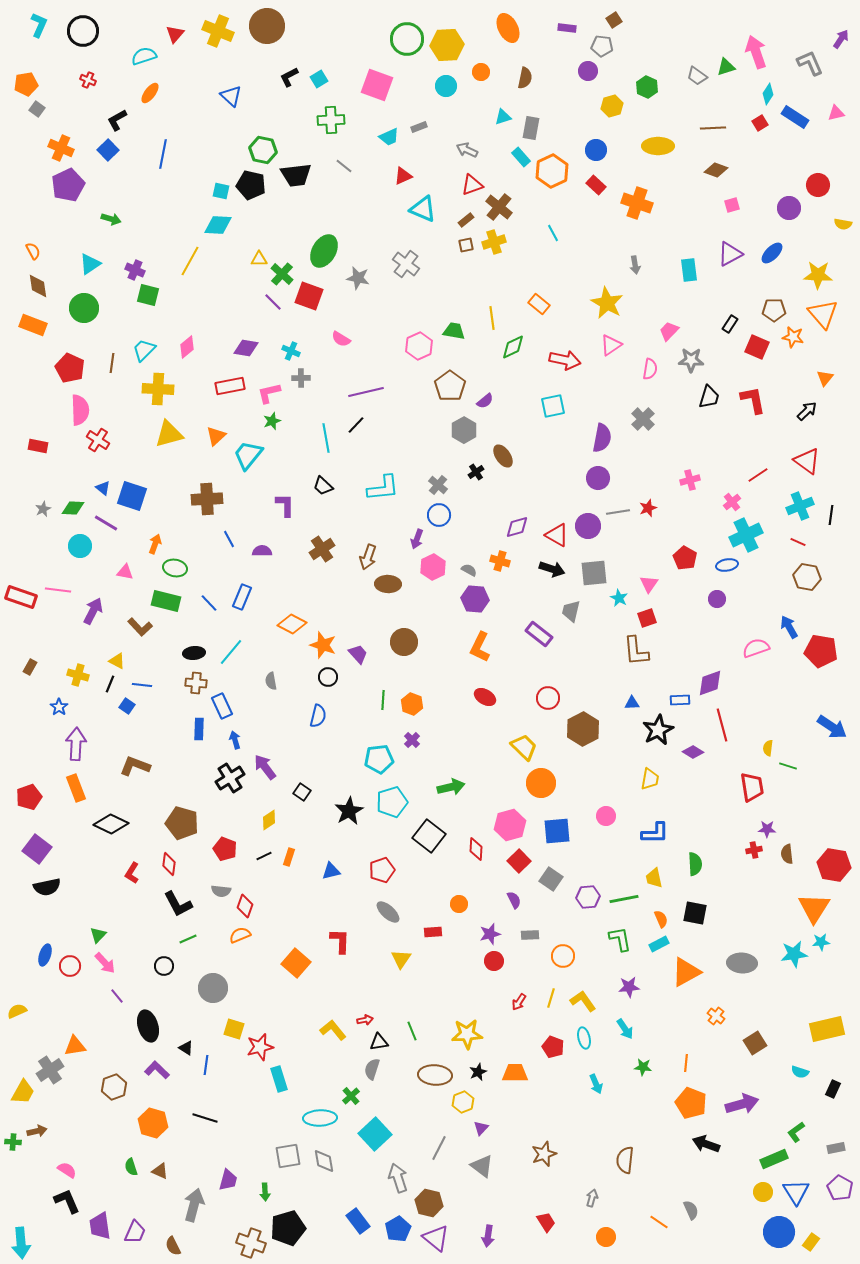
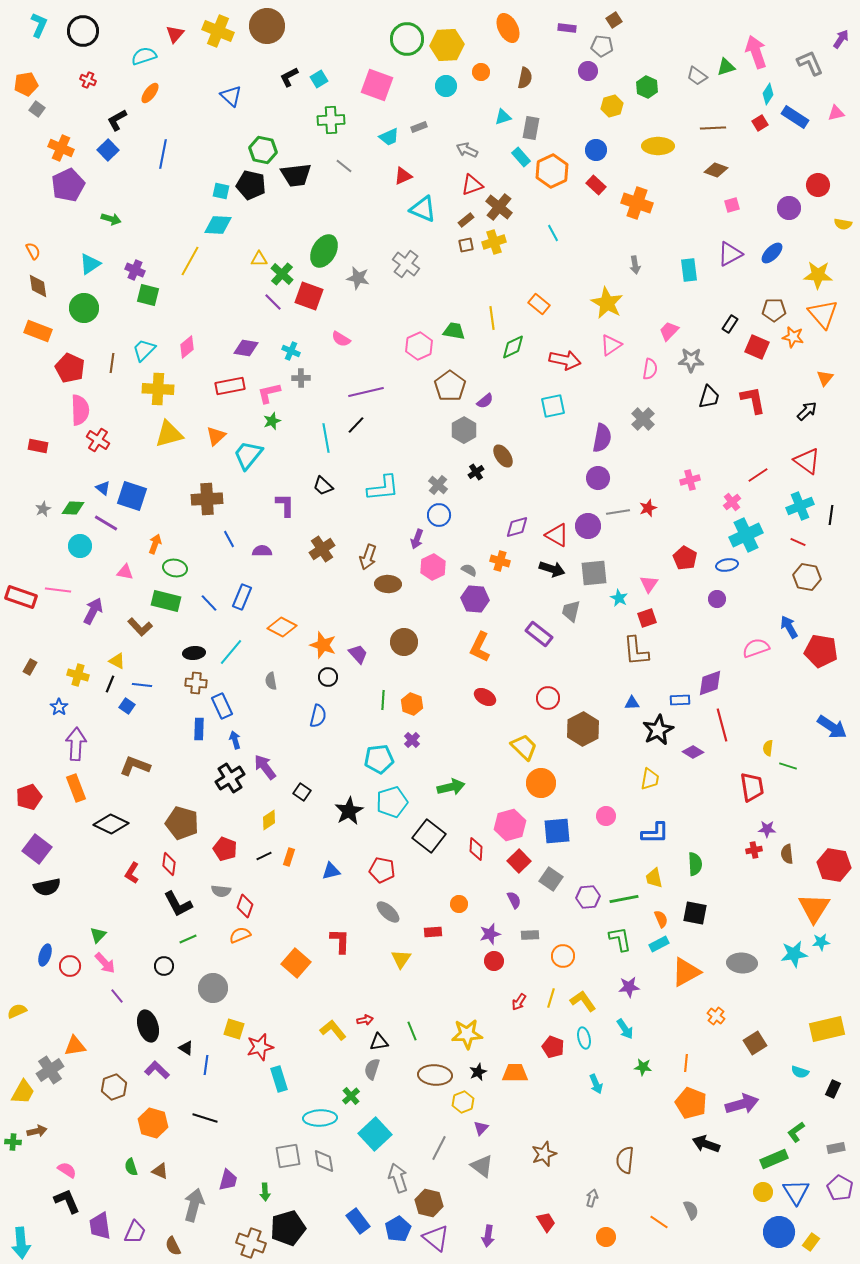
orange rectangle at (33, 325): moved 5 px right, 6 px down
orange diamond at (292, 624): moved 10 px left, 3 px down
red pentagon at (382, 870): rotated 30 degrees clockwise
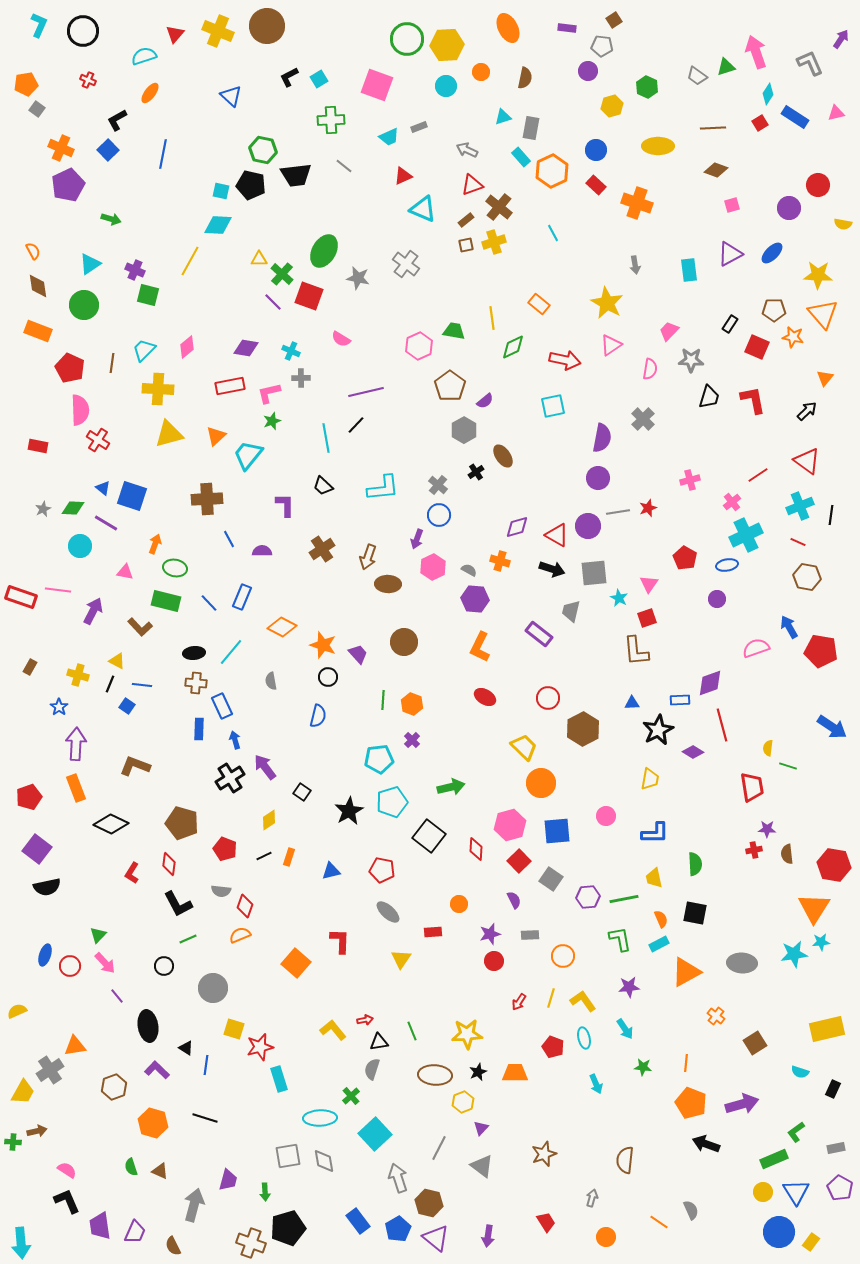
green circle at (84, 308): moved 3 px up
black ellipse at (148, 1026): rotated 8 degrees clockwise
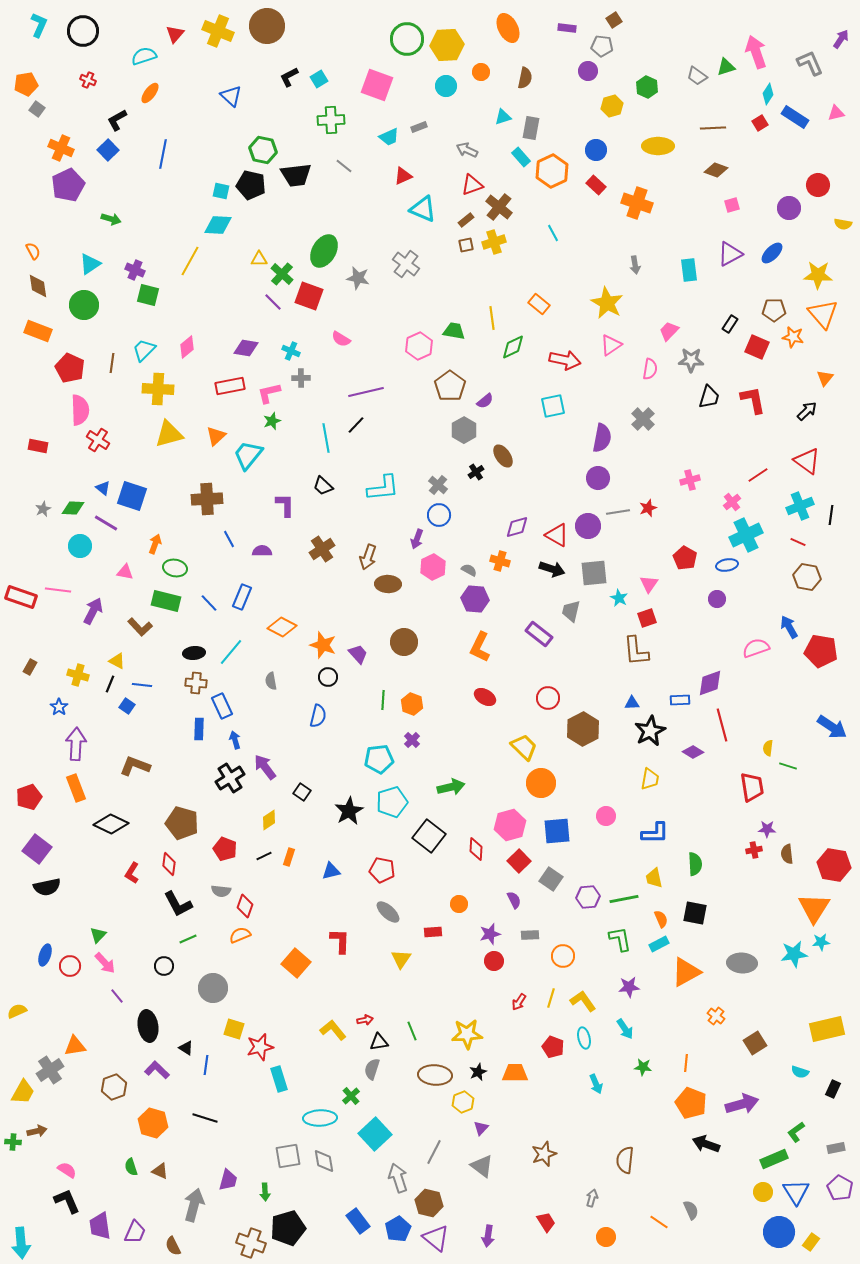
black star at (658, 730): moved 8 px left, 1 px down
gray line at (439, 1148): moved 5 px left, 4 px down
